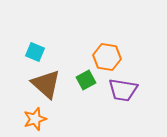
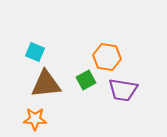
brown triangle: rotated 48 degrees counterclockwise
orange star: rotated 20 degrees clockwise
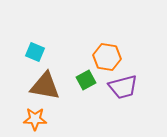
brown triangle: moved 1 px left, 2 px down; rotated 16 degrees clockwise
purple trapezoid: moved 3 px up; rotated 24 degrees counterclockwise
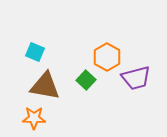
orange hexagon: rotated 20 degrees clockwise
green square: rotated 18 degrees counterclockwise
purple trapezoid: moved 13 px right, 9 px up
orange star: moved 1 px left, 1 px up
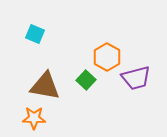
cyan square: moved 18 px up
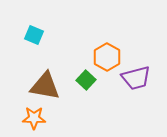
cyan square: moved 1 px left, 1 px down
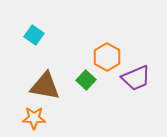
cyan square: rotated 12 degrees clockwise
purple trapezoid: rotated 8 degrees counterclockwise
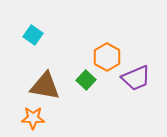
cyan square: moved 1 px left
orange star: moved 1 px left
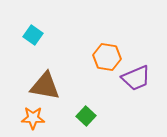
orange hexagon: rotated 20 degrees counterclockwise
green square: moved 36 px down
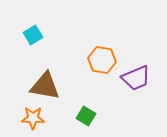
cyan square: rotated 24 degrees clockwise
orange hexagon: moved 5 px left, 3 px down
green square: rotated 12 degrees counterclockwise
